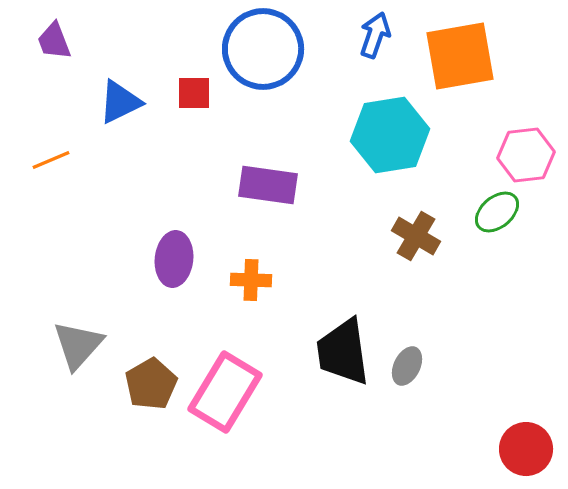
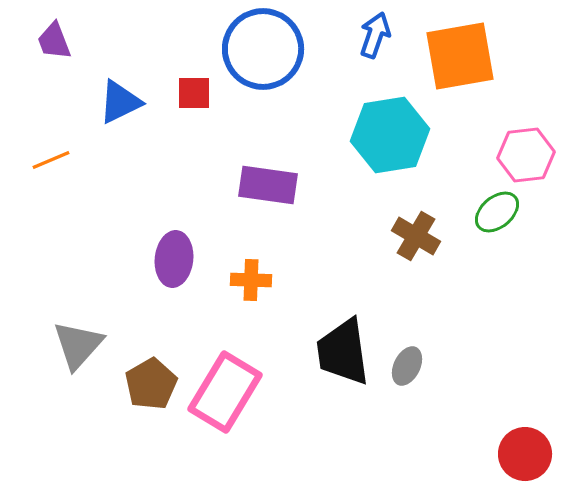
red circle: moved 1 px left, 5 px down
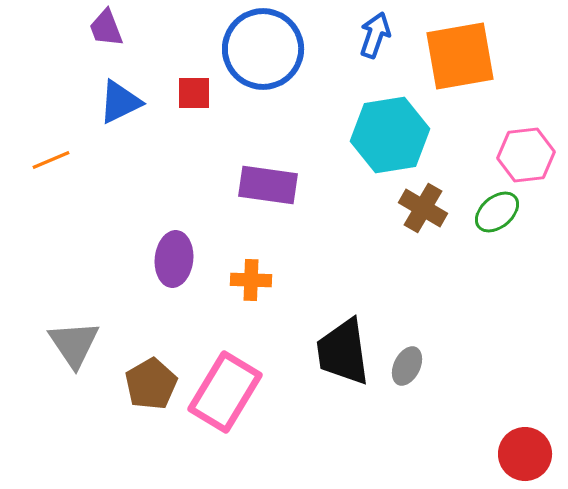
purple trapezoid: moved 52 px right, 13 px up
brown cross: moved 7 px right, 28 px up
gray triangle: moved 4 px left, 1 px up; rotated 16 degrees counterclockwise
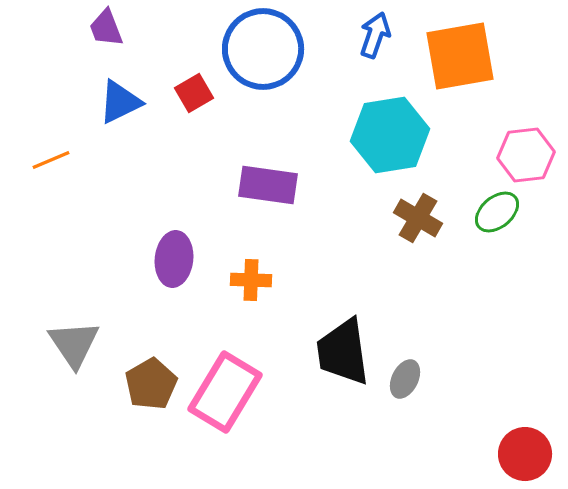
red square: rotated 30 degrees counterclockwise
brown cross: moved 5 px left, 10 px down
gray ellipse: moved 2 px left, 13 px down
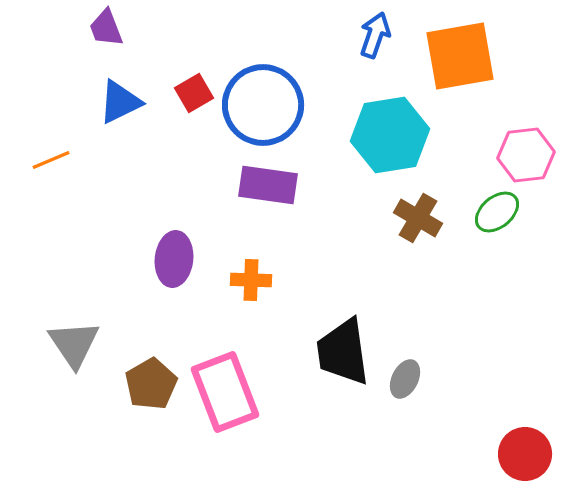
blue circle: moved 56 px down
pink rectangle: rotated 52 degrees counterclockwise
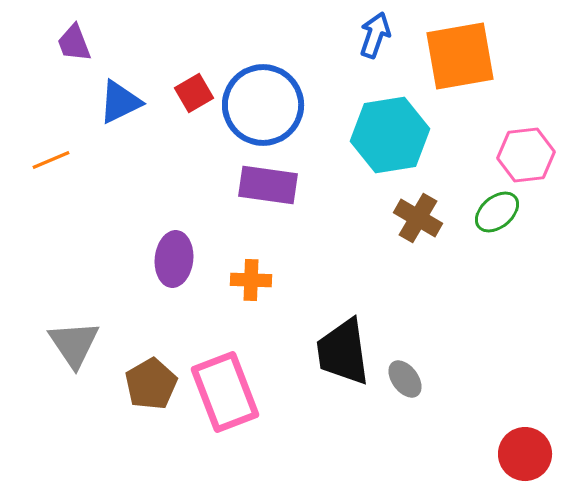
purple trapezoid: moved 32 px left, 15 px down
gray ellipse: rotated 63 degrees counterclockwise
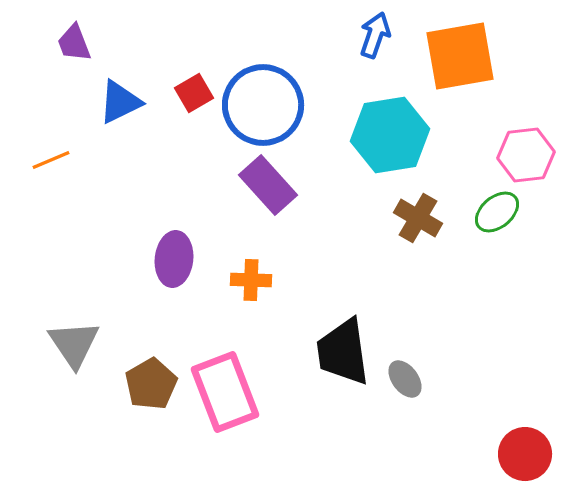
purple rectangle: rotated 40 degrees clockwise
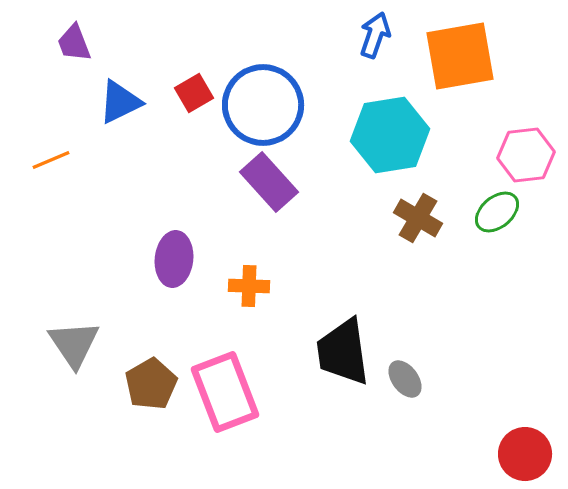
purple rectangle: moved 1 px right, 3 px up
orange cross: moved 2 px left, 6 px down
